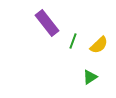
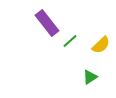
green line: moved 3 px left; rotated 28 degrees clockwise
yellow semicircle: moved 2 px right
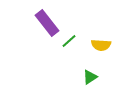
green line: moved 1 px left
yellow semicircle: rotated 48 degrees clockwise
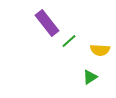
yellow semicircle: moved 1 px left, 5 px down
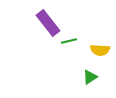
purple rectangle: moved 1 px right
green line: rotated 28 degrees clockwise
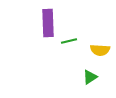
purple rectangle: rotated 36 degrees clockwise
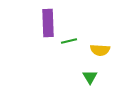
green triangle: rotated 28 degrees counterclockwise
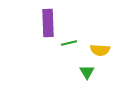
green line: moved 2 px down
green triangle: moved 3 px left, 5 px up
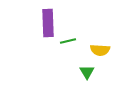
green line: moved 1 px left, 2 px up
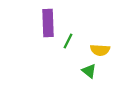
green line: rotated 49 degrees counterclockwise
green triangle: moved 2 px right, 1 px up; rotated 21 degrees counterclockwise
